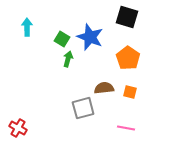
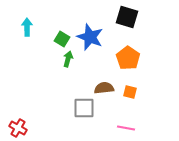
gray square: moved 1 px right; rotated 15 degrees clockwise
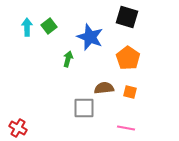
green square: moved 13 px left, 13 px up; rotated 21 degrees clockwise
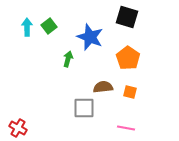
brown semicircle: moved 1 px left, 1 px up
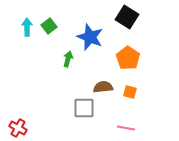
black square: rotated 15 degrees clockwise
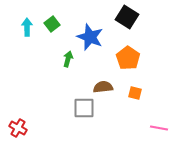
green square: moved 3 px right, 2 px up
orange square: moved 5 px right, 1 px down
pink line: moved 33 px right
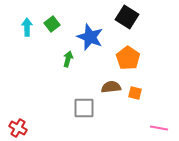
brown semicircle: moved 8 px right
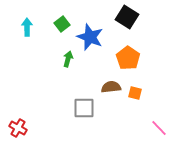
green square: moved 10 px right
pink line: rotated 36 degrees clockwise
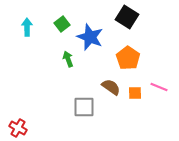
green arrow: rotated 35 degrees counterclockwise
brown semicircle: rotated 42 degrees clockwise
orange square: rotated 16 degrees counterclockwise
gray square: moved 1 px up
pink line: moved 41 px up; rotated 24 degrees counterclockwise
